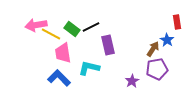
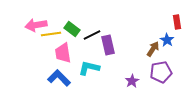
black line: moved 1 px right, 8 px down
yellow line: rotated 36 degrees counterclockwise
purple pentagon: moved 4 px right, 3 px down
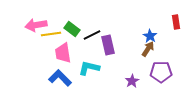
red rectangle: moved 1 px left
blue star: moved 17 px left, 4 px up
brown arrow: moved 5 px left
purple pentagon: rotated 10 degrees clockwise
blue L-shape: moved 1 px right
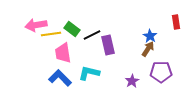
cyan L-shape: moved 5 px down
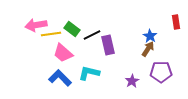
pink trapezoid: rotated 40 degrees counterclockwise
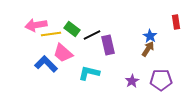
purple pentagon: moved 8 px down
blue L-shape: moved 14 px left, 14 px up
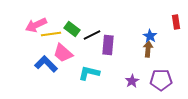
pink arrow: rotated 15 degrees counterclockwise
purple rectangle: rotated 18 degrees clockwise
brown arrow: rotated 28 degrees counterclockwise
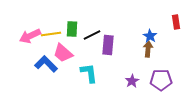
pink arrow: moved 6 px left, 11 px down
green rectangle: rotated 56 degrees clockwise
cyan L-shape: rotated 70 degrees clockwise
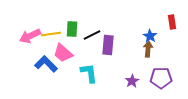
red rectangle: moved 4 px left
purple pentagon: moved 2 px up
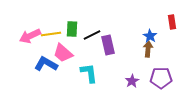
purple rectangle: rotated 18 degrees counterclockwise
blue L-shape: rotated 15 degrees counterclockwise
